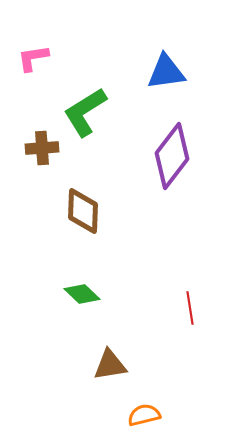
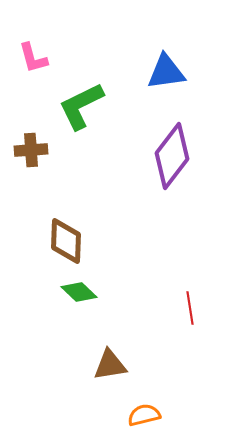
pink L-shape: rotated 96 degrees counterclockwise
green L-shape: moved 4 px left, 6 px up; rotated 6 degrees clockwise
brown cross: moved 11 px left, 2 px down
brown diamond: moved 17 px left, 30 px down
green diamond: moved 3 px left, 2 px up
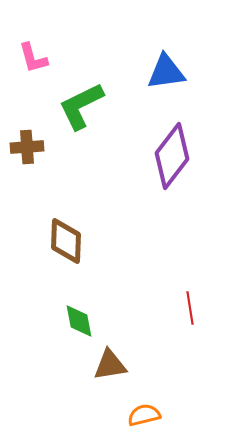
brown cross: moved 4 px left, 3 px up
green diamond: moved 29 px down; rotated 36 degrees clockwise
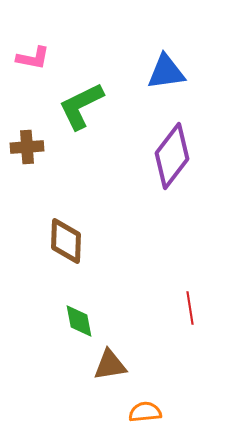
pink L-shape: rotated 64 degrees counterclockwise
orange semicircle: moved 1 px right, 3 px up; rotated 8 degrees clockwise
